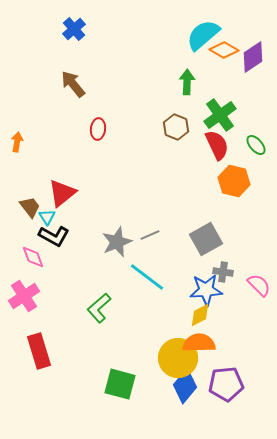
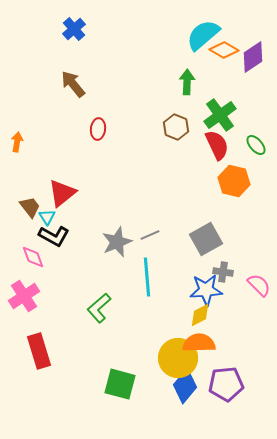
cyan line: rotated 48 degrees clockwise
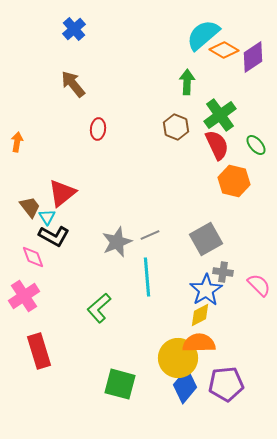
blue star: rotated 28 degrees counterclockwise
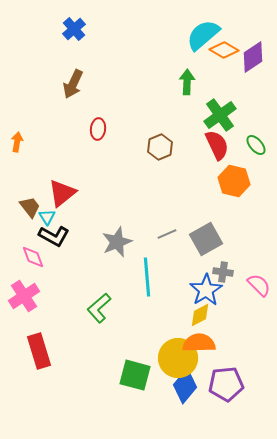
brown arrow: rotated 116 degrees counterclockwise
brown hexagon: moved 16 px left, 20 px down; rotated 15 degrees clockwise
gray line: moved 17 px right, 1 px up
green square: moved 15 px right, 9 px up
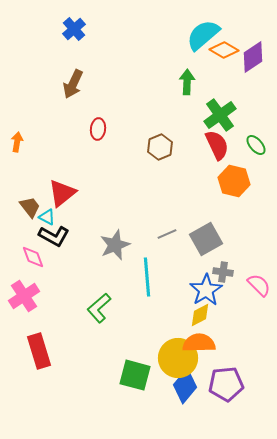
cyan triangle: rotated 30 degrees counterclockwise
gray star: moved 2 px left, 3 px down
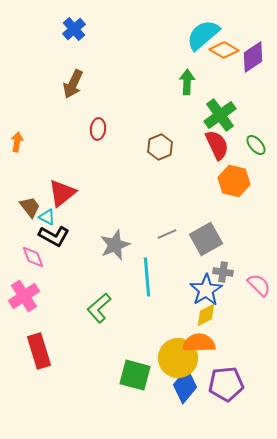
yellow diamond: moved 6 px right
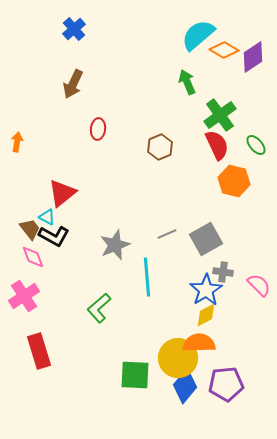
cyan semicircle: moved 5 px left
green arrow: rotated 25 degrees counterclockwise
brown trapezoid: moved 22 px down
green square: rotated 12 degrees counterclockwise
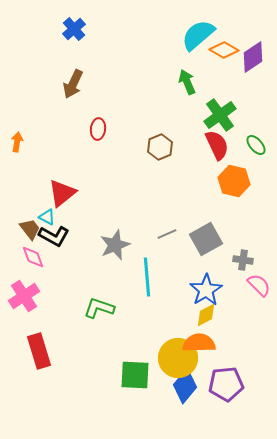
gray cross: moved 20 px right, 12 px up
green L-shape: rotated 60 degrees clockwise
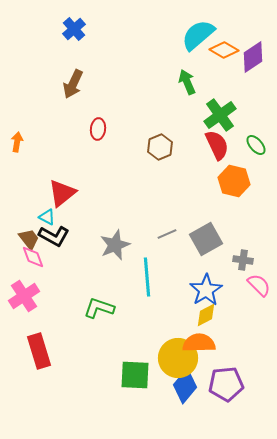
brown trapezoid: moved 1 px left, 10 px down
